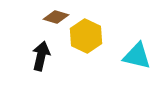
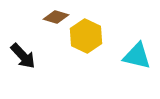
black arrow: moved 18 px left; rotated 124 degrees clockwise
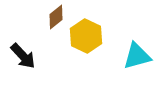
brown diamond: rotated 55 degrees counterclockwise
cyan triangle: rotated 28 degrees counterclockwise
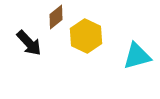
black arrow: moved 6 px right, 13 px up
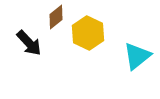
yellow hexagon: moved 2 px right, 3 px up
cyan triangle: rotated 24 degrees counterclockwise
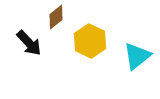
yellow hexagon: moved 2 px right, 8 px down
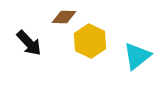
brown diamond: moved 8 px right; rotated 40 degrees clockwise
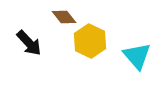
brown diamond: rotated 50 degrees clockwise
cyan triangle: rotated 32 degrees counterclockwise
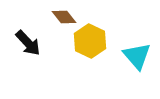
black arrow: moved 1 px left
